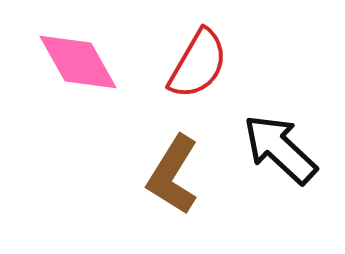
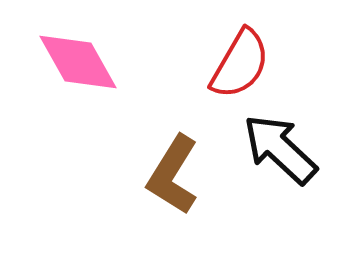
red semicircle: moved 42 px right
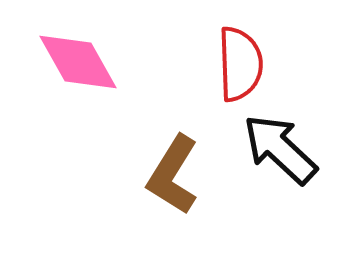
red semicircle: rotated 32 degrees counterclockwise
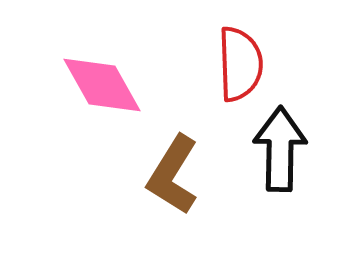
pink diamond: moved 24 px right, 23 px down
black arrow: rotated 48 degrees clockwise
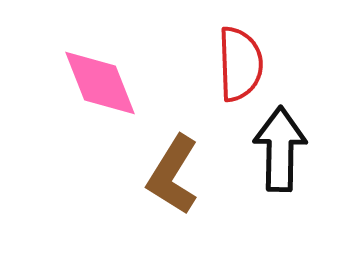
pink diamond: moved 2 px left, 2 px up; rotated 8 degrees clockwise
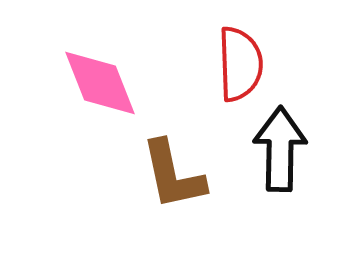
brown L-shape: rotated 44 degrees counterclockwise
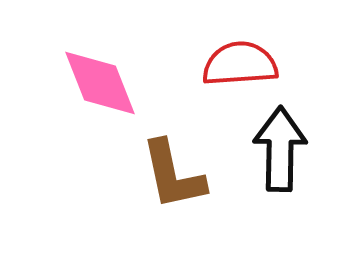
red semicircle: rotated 92 degrees counterclockwise
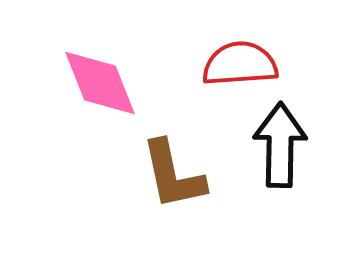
black arrow: moved 4 px up
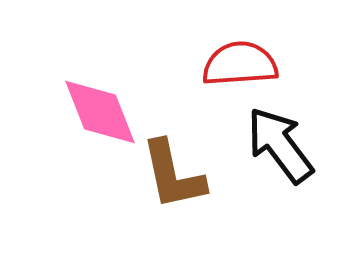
pink diamond: moved 29 px down
black arrow: rotated 38 degrees counterclockwise
